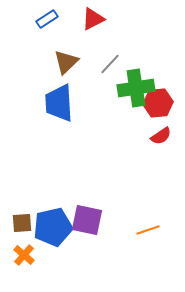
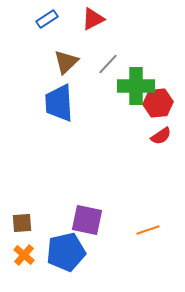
gray line: moved 2 px left
green cross: moved 2 px up; rotated 9 degrees clockwise
blue pentagon: moved 13 px right, 25 px down
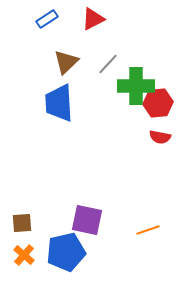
red semicircle: moved 1 px left, 1 px down; rotated 45 degrees clockwise
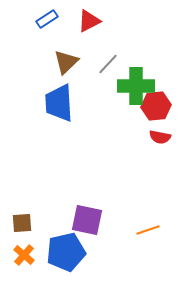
red triangle: moved 4 px left, 2 px down
red hexagon: moved 2 px left, 3 px down
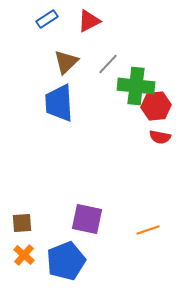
green cross: rotated 6 degrees clockwise
purple square: moved 1 px up
blue pentagon: moved 9 px down; rotated 9 degrees counterclockwise
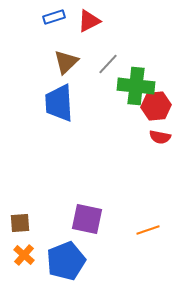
blue rectangle: moved 7 px right, 2 px up; rotated 15 degrees clockwise
brown square: moved 2 px left
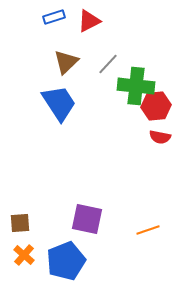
blue trapezoid: rotated 150 degrees clockwise
